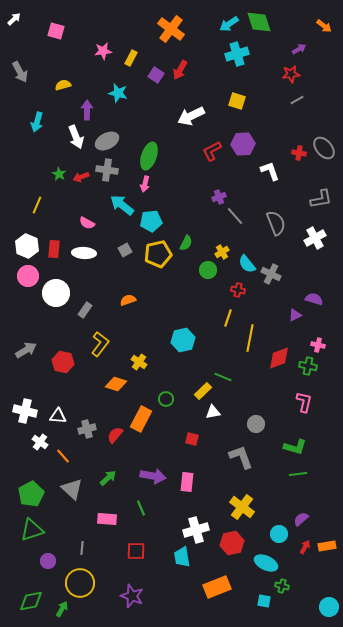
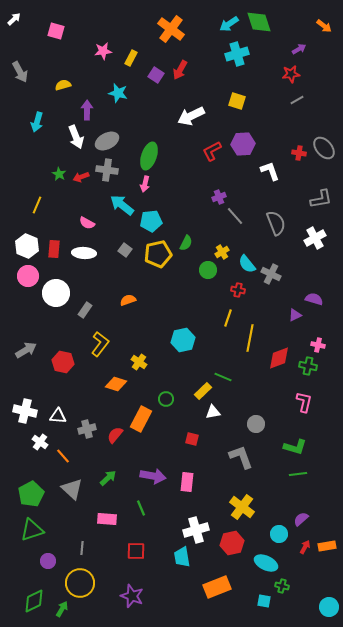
gray square at (125, 250): rotated 24 degrees counterclockwise
green diamond at (31, 601): moved 3 px right; rotated 15 degrees counterclockwise
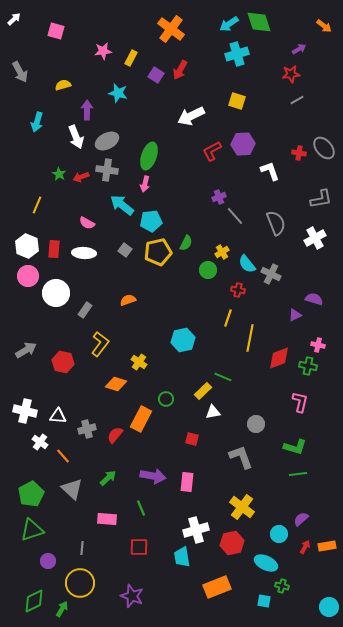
yellow pentagon at (158, 254): moved 2 px up
pink L-shape at (304, 402): moved 4 px left
red square at (136, 551): moved 3 px right, 4 px up
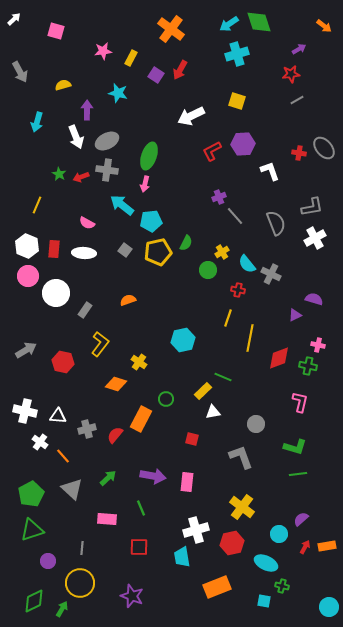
gray L-shape at (321, 199): moved 9 px left, 8 px down
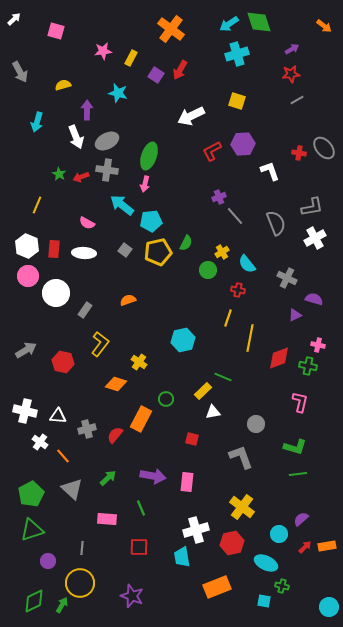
purple arrow at (299, 49): moved 7 px left
gray cross at (271, 274): moved 16 px right, 4 px down
red arrow at (305, 547): rotated 16 degrees clockwise
green arrow at (62, 609): moved 4 px up
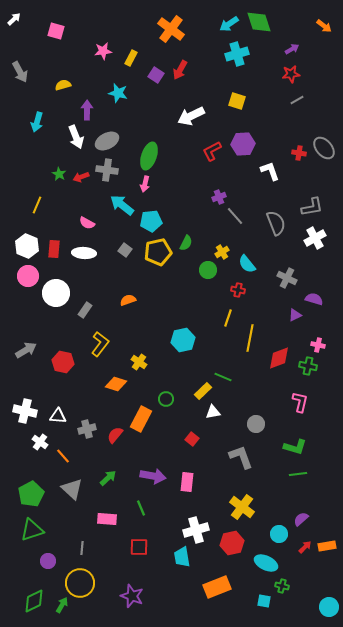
red square at (192, 439): rotated 24 degrees clockwise
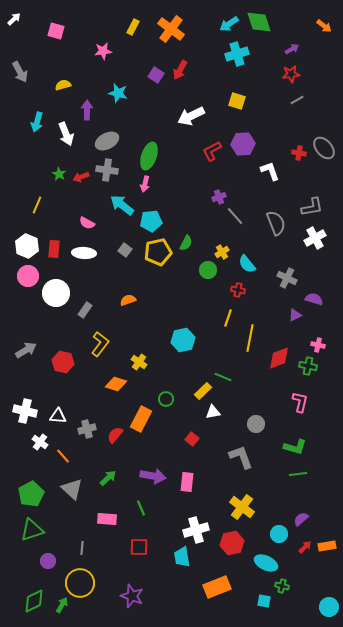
yellow rectangle at (131, 58): moved 2 px right, 31 px up
white arrow at (76, 137): moved 10 px left, 3 px up
